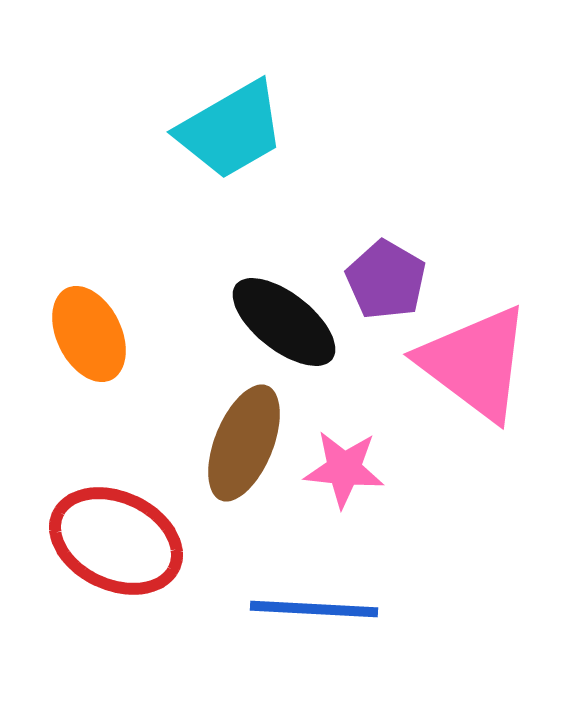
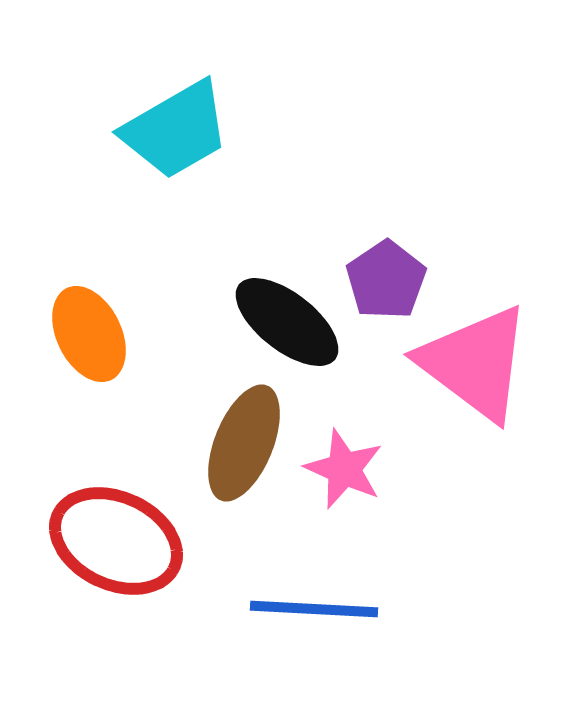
cyan trapezoid: moved 55 px left
purple pentagon: rotated 8 degrees clockwise
black ellipse: moved 3 px right
pink star: rotated 18 degrees clockwise
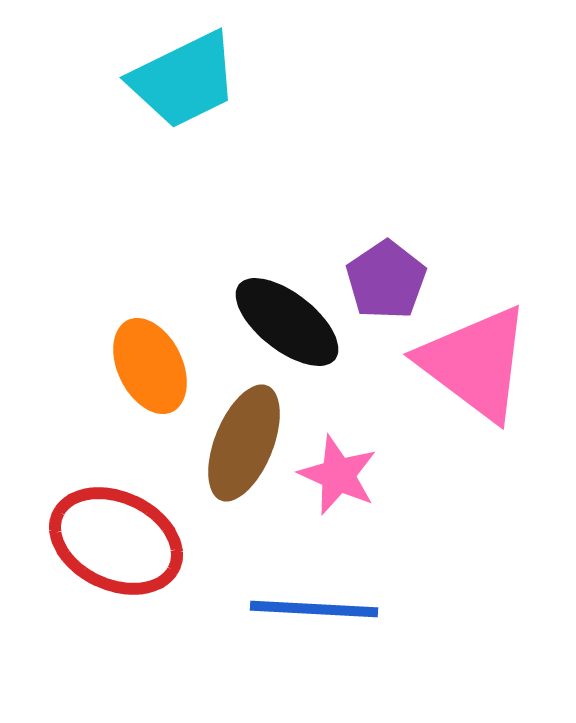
cyan trapezoid: moved 8 px right, 50 px up; rotated 4 degrees clockwise
orange ellipse: moved 61 px right, 32 px down
pink star: moved 6 px left, 6 px down
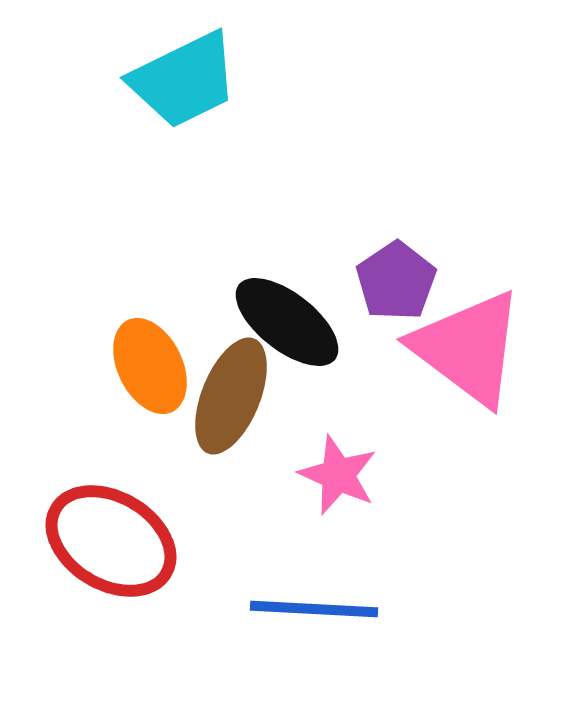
purple pentagon: moved 10 px right, 1 px down
pink triangle: moved 7 px left, 15 px up
brown ellipse: moved 13 px left, 47 px up
red ellipse: moved 5 px left; rotated 6 degrees clockwise
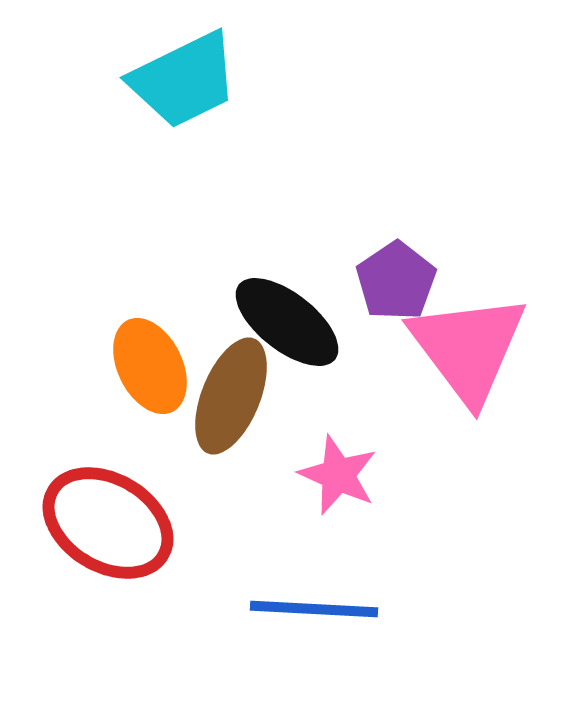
pink triangle: rotated 16 degrees clockwise
red ellipse: moved 3 px left, 18 px up
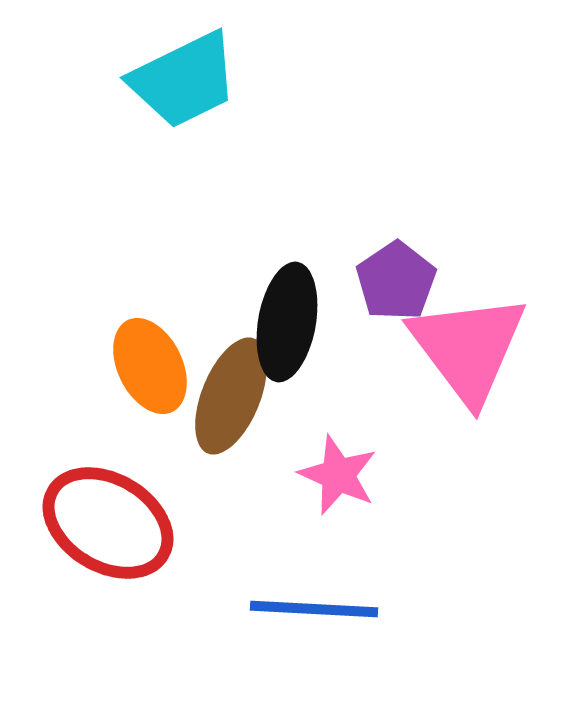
black ellipse: rotated 62 degrees clockwise
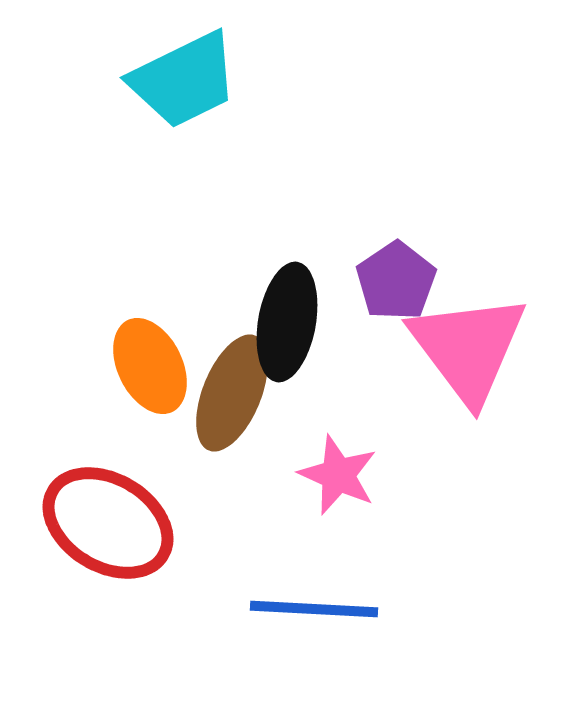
brown ellipse: moved 1 px right, 3 px up
